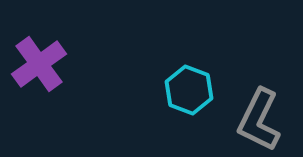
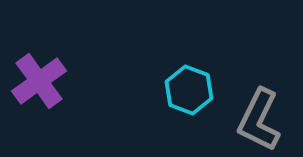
purple cross: moved 17 px down
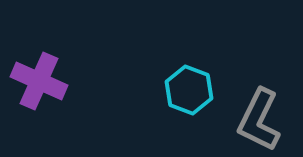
purple cross: rotated 30 degrees counterclockwise
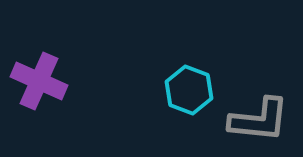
gray L-shape: rotated 110 degrees counterclockwise
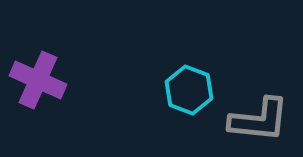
purple cross: moved 1 px left, 1 px up
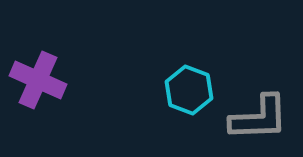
gray L-shape: moved 2 px up; rotated 8 degrees counterclockwise
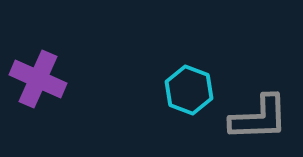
purple cross: moved 1 px up
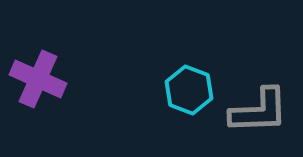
gray L-shape: moved 7 px up
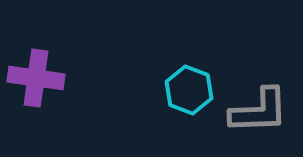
purple cross: moved 2 px left, 1 px up; rotated 16 degrees counterclockwise
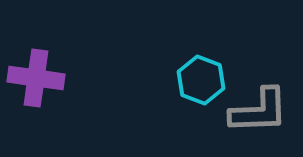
cyan hexagon: moved 12 px right, 10 px up
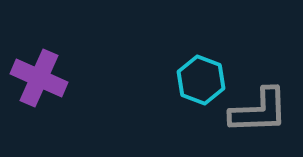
purple cross: moved 3 px right; rotated 16 degrees clockwise
